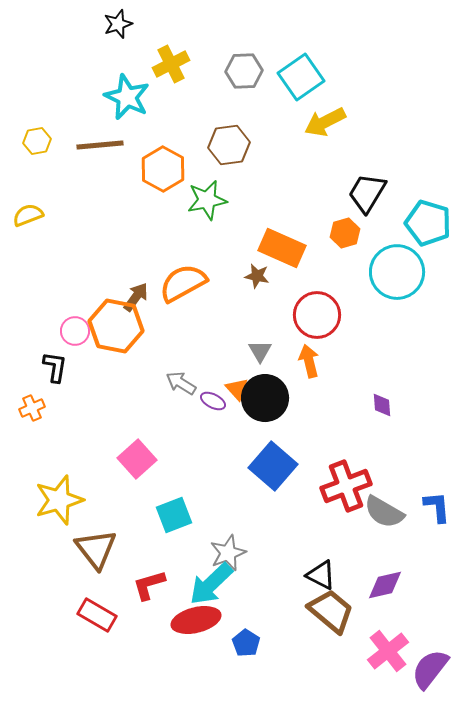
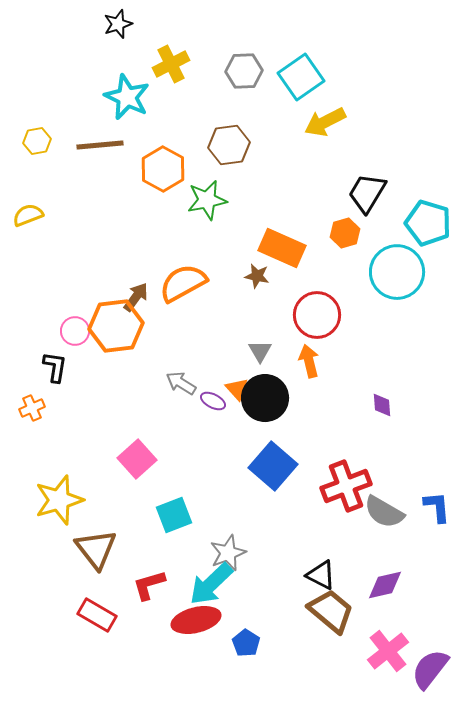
orange hexagon at (116, 326): rotated 18 degrees counterclockwise
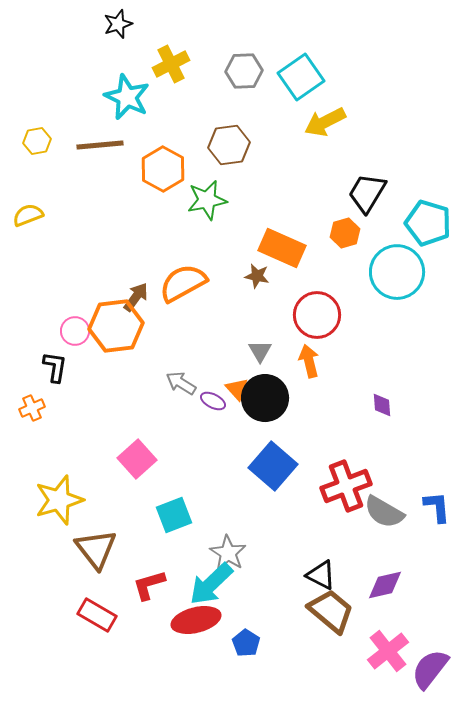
gray star at (228, 553): rotated 18 degrees counterclockwise
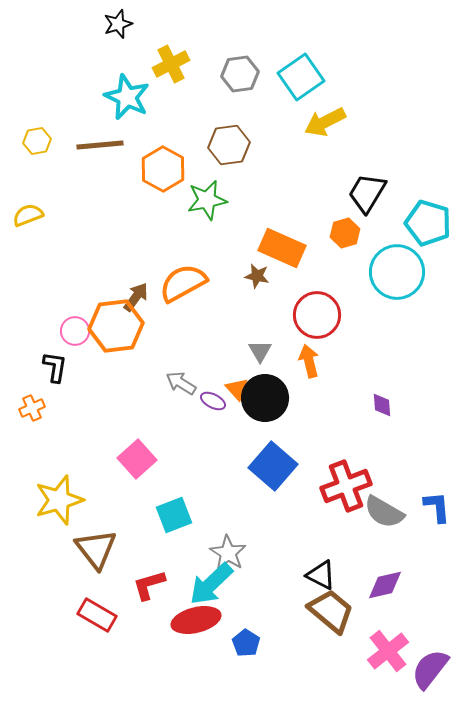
gray hexagon at (244, 71): moved 4 px left, 3 px down; rotated 6 degrees counterclockwise
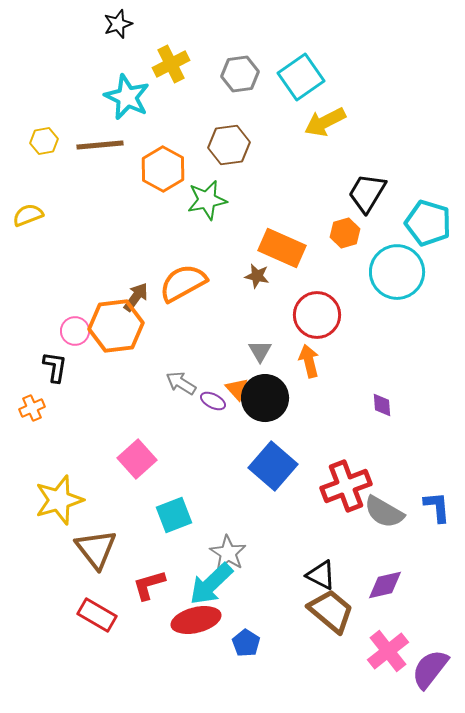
yellow hexagon at (37, 141): moved 7 px right
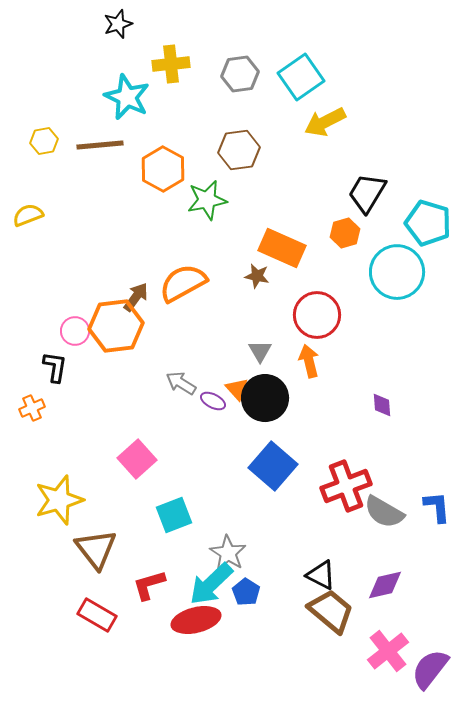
yellow cross at (171, 64): rotated 21 degrees clockwise
brown hexagon at (229, 145): moved 10 px right, 5 px down
blue pentagon at (246, 643): moved 51 px up
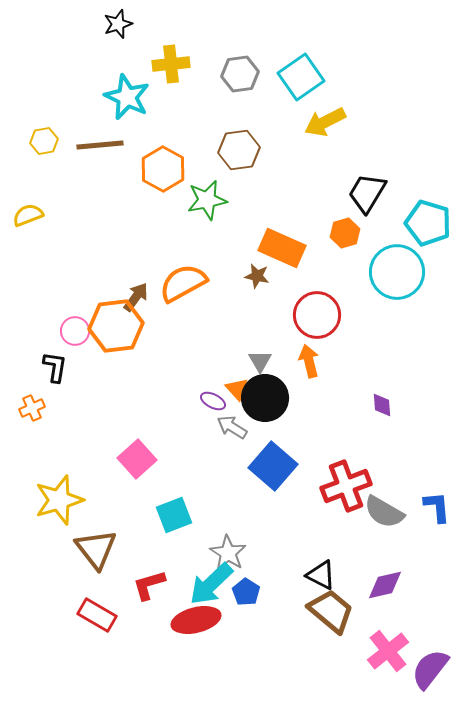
gray triangle at (260, 351): moved 10 px down
gray arrow at (181, 383): moved 51 px right, 44 px down
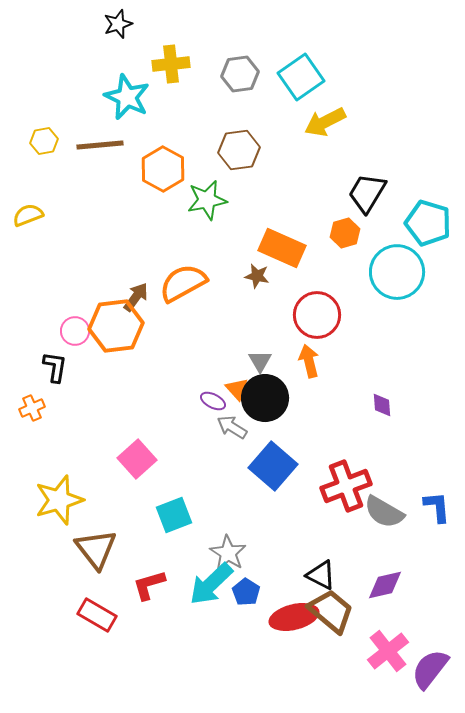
red ellipse at (196, 620): moved 98 px right, 3 px up
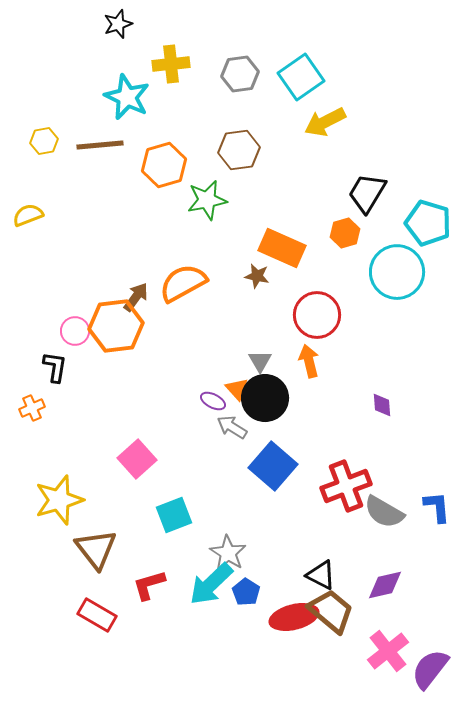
orange hexagon at (163, 169): moved 1 px right, 4 px up; rotated 15 degrees clockwise
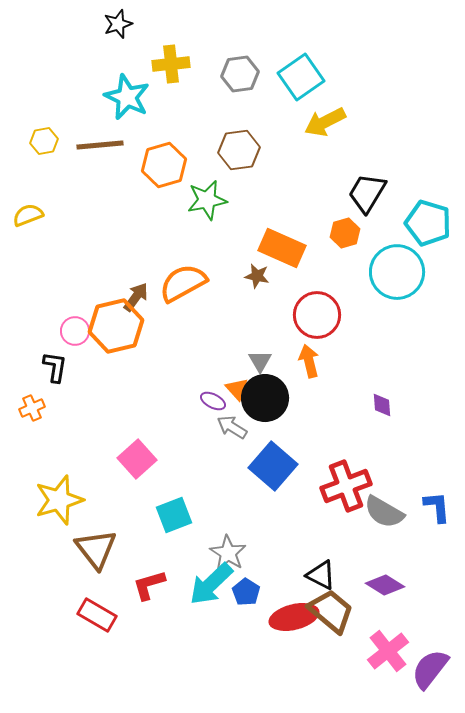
orange hexagon at (116, 326): rotated 6 degrees counterclockwise
purple diamond at (385, 585): rotated 45 degrees clockwise
